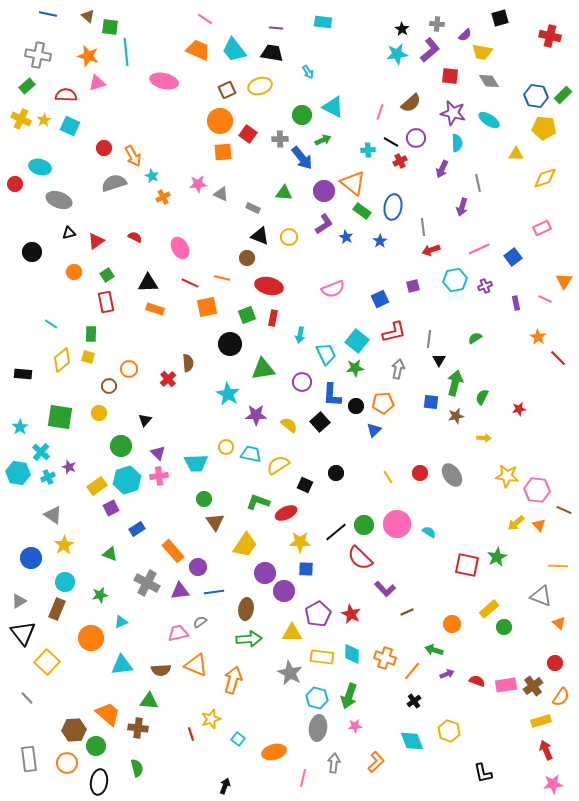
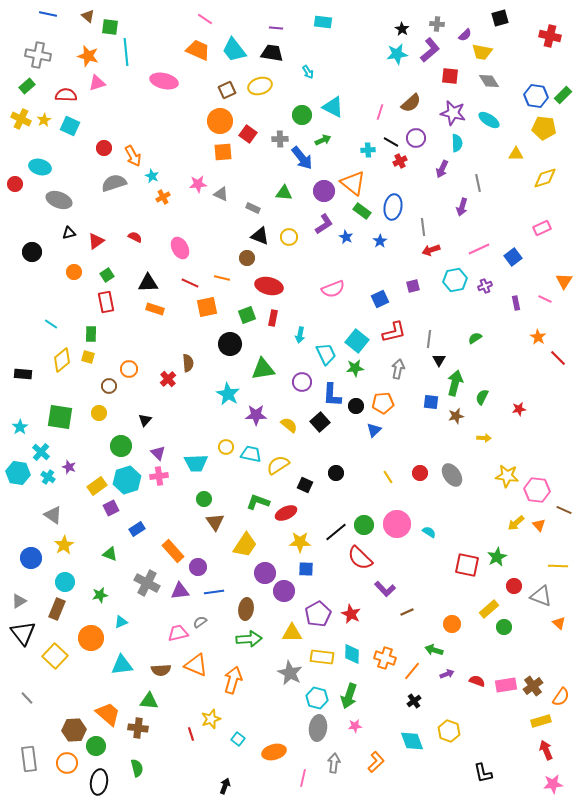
cyan cross at (48, 477): rotated 32 degrees counterclockwise
yellow square at (47, 662): moved 8 px right, 6 px up
red circle at (555, 663): moved 41 px left, 77 px up
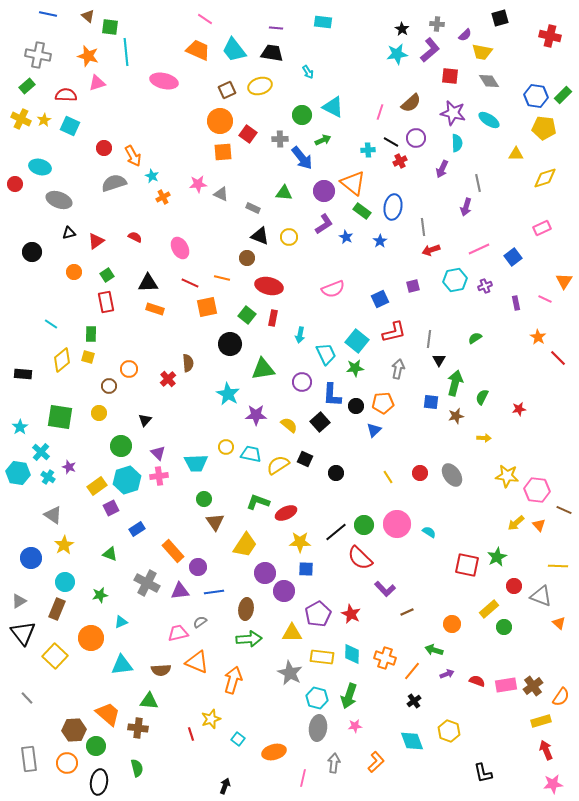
purple arrow at (462, 207): moved 4 px right
green square at (247, 315): rotated 30 degrees counterclockwise
black square at (305, 485): moved 26 px up
orange triangle at (196, 665): moved 1 px right, 3 px up
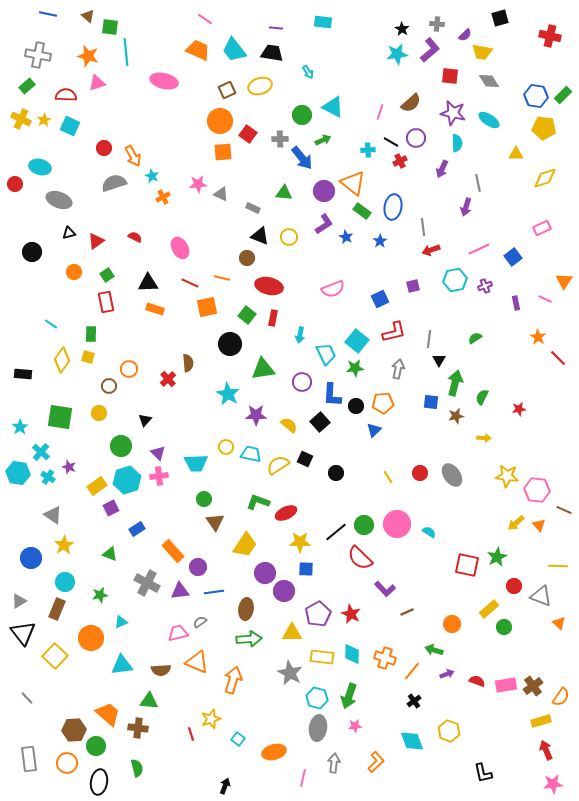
yellow diamond at (62, 360): rotated 15 degrees counterclockwise
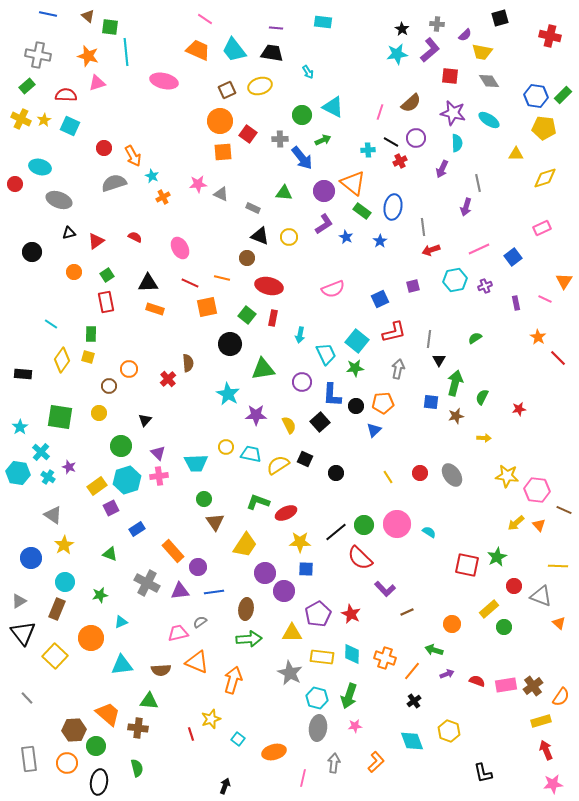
yellow semicircle at (289, 425): rotated 24 degrees clockwise
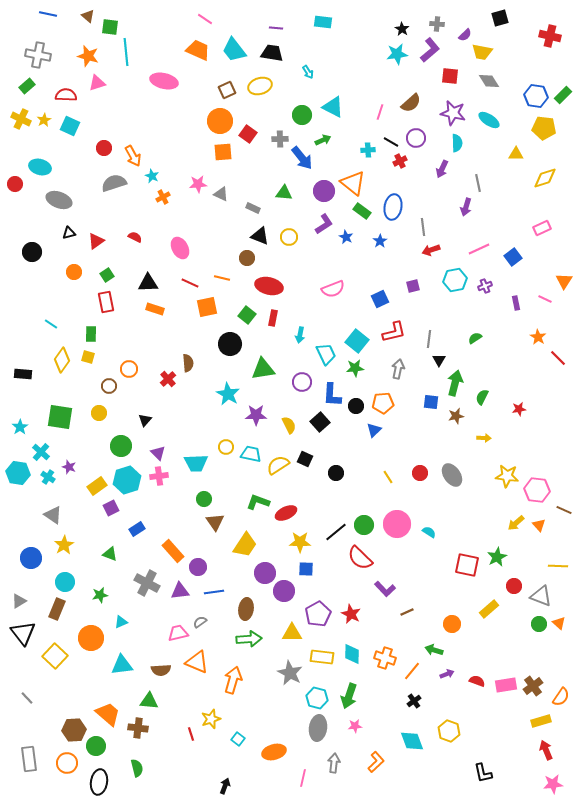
green circle at (504, 627): moved 35 px right, 3 px up
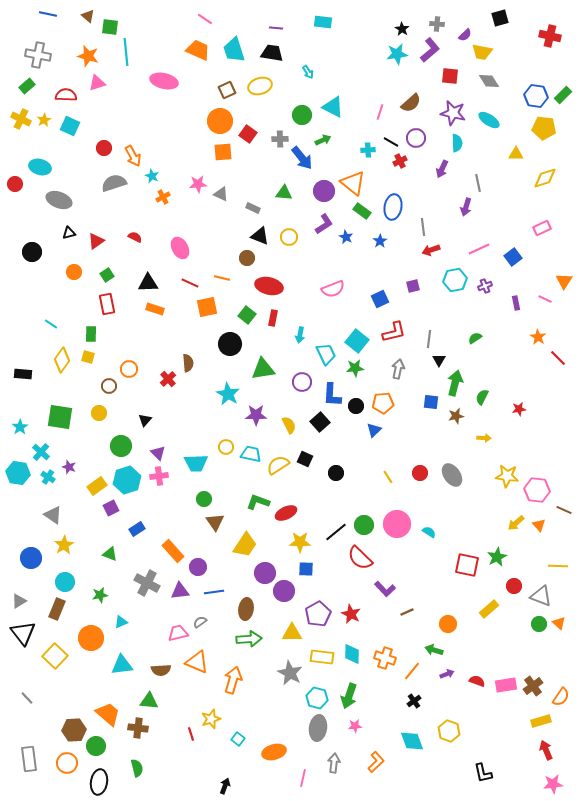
cyan trapezoid at (234, 50): rotated 20 degrees clockwise
red rectangle at (106, 302): moved 1 px right, 2 px down
orange circle at (452, 624): moved 4 px left
